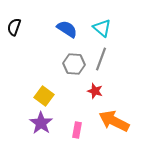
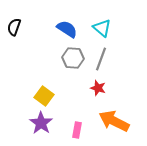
gray hexagon: moved 1 px left, 6 px up
red star: moved 3 px right, 3 px up
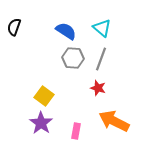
blue semicircle: moved 1 px left, 2 px down
pink rectangle: moved 1 px left, 1 px down
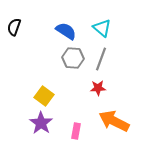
red star: rotated 21 degrees counterclockwise
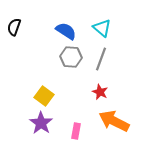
gray hexagon: moved 2 px left, 1 px up
red star: moved 2 px right, 4 px down; rotated 28 degrees clockwise
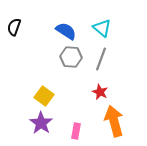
orange arrow: rotated 48 degrees clockwise
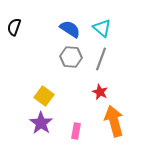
blue semicircle: moved 4 px right, 2 px up
